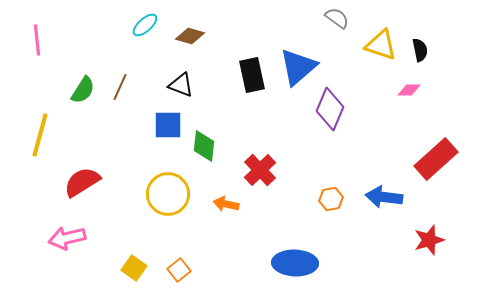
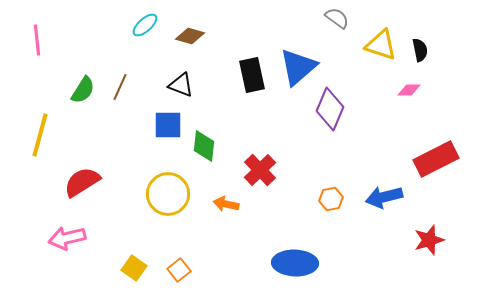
red rectangle: rotated 15 degrees clockwise
blue arrow: rotated 21 degrees counterclockwise
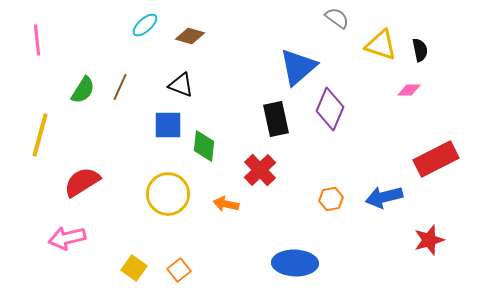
black rectangle: moved 24 px right, 44 px down
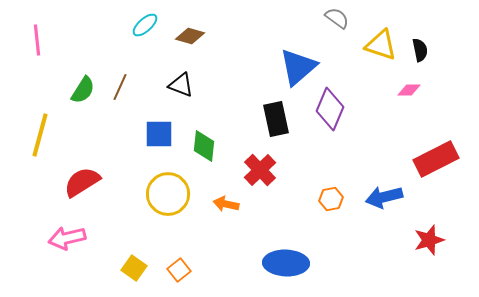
blue square: moved 9 px left, 9 px down
blue ellipse: moved 9 px left
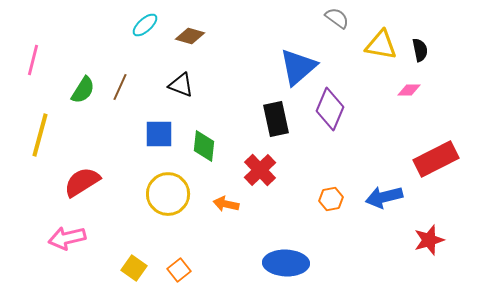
pink line: moved 4 px left, 20 px down; rotated 20 degrees clockwise
yellow triangle: rotated 8 degrees counterclockwise
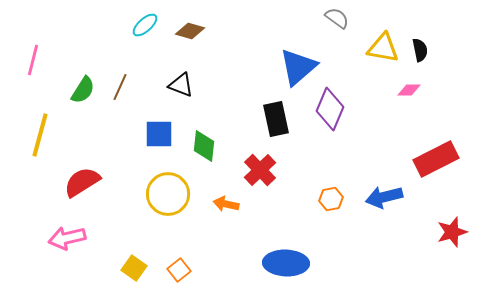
brown diamond: moved 5 px up
yellow triangle: moved 2 px right, 3 px down
red star: moved 23 px right, 8 px up
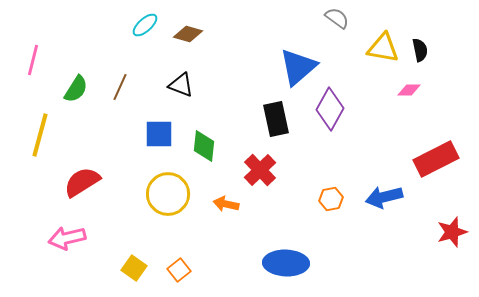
brown diamond: moved 2 px left, 3 px down
green semicircle: moved 7 px left, 1 px up
purple diamond: rotated 6 degrees clockwise
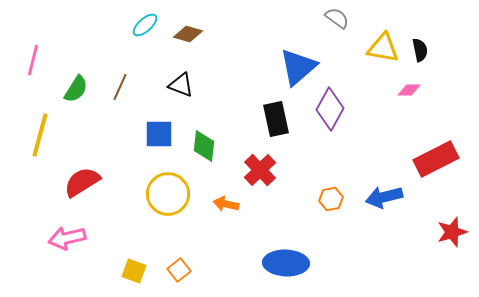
yellow square: moved 3 px down; rotated 15 degrees counterclockwise
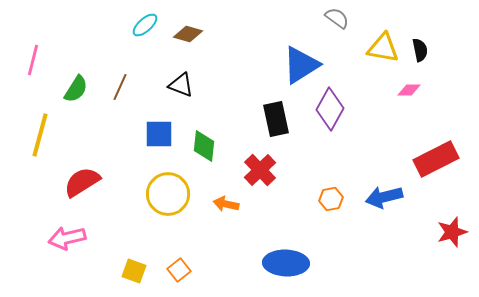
blue triangle: moved 3 px right, 2 px up; rotated 9 degrees clockwise
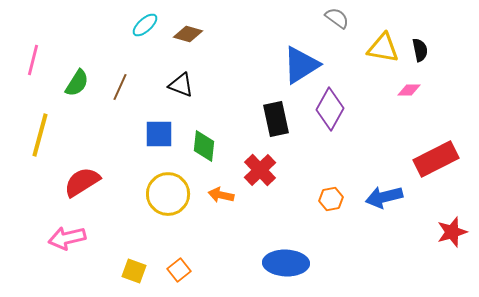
green semicircle: moved 1 px right, 6 px up
orange arrow: moved 5 px left, 9 px up
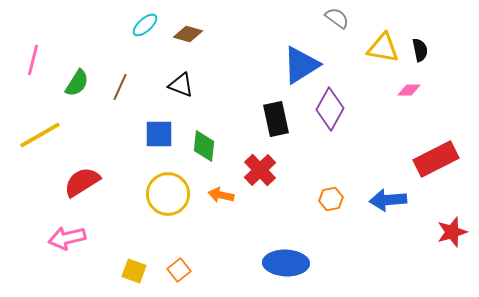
yellow line: rotated 45 degrees clockwise
blue arrow: moved 4 px right, 3 px down; rotated 9 degrees clockwise
